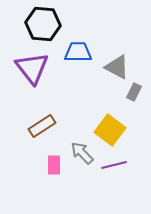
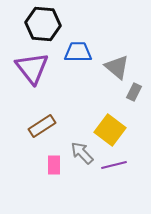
gray triangle: rotated 12 degrees clockwise
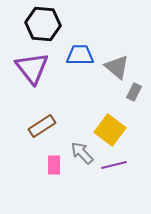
blue trapezoid: moved 2 px right, 3 px down
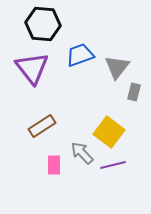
blue trapezoid: rotated 20 degrees counterclockwise
gray triangle: rotated 28 degrees clockwise
gray rectangle: rotated 12 degrees counterclockwise
yellow square: moved 1 px left, 2 px down
purple line: moved 1 px left
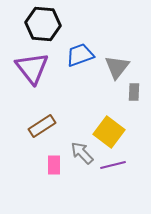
gray rectangle: rotated 12 degrees counterclockwise
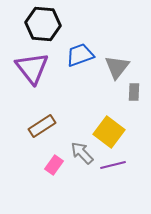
pink rectangle: rotated 36 degrees clockwise
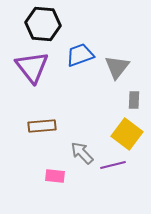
purple triangle: moved 1 px up
gray rectangle: moved 8 px down
brown rectangle: rotated 28 degrees clockwise
yellow square: moved 18 px right, 2 px down
pink rectangle: moved 1 px right, 11 px down; rotated 60 degrees clockwise
